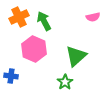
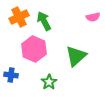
blue cross: moved 1 px up
green star: moved 16 px left
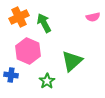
green arrow: moved 2 px down
pink hexagon: moved 6 px left, 2 px down
green triangle: moved 4 px left, 5 px down
green star: moved 2 px left, 1 px up
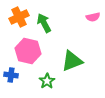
pink hexagon: rotated 10 degrees counterclockwise
green triangle: rotated 20 degrees clockwise
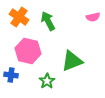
orange cross: rotated 30 degrees counterclockwise
green arrow: moved 4 px right, 2 px up
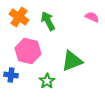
pink semicircle: moved 1 px left; rotated 144 degrees counterclockwise
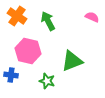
orange cross: moved 2 px left, 1 px up
green star: rotated 21 degrees counterclockwise
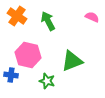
pink hexagon: moved 4 px down
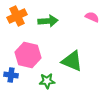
orange cross: rotated 30 degrees clockwise
green arrow: rotated 114 degrees clockwise
green triangle: rotated 45 degrees clockwise
green star: rotated 21 degrees counterclockwise
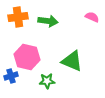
orange cross: moved 1 px right, 1 px down; rotated 18 degrees clockwise
green arrow: rotated 12 degrees clockwise
pink hexagon: moved 1 px left, 2 px down
blue cross: moved 1 px down; rotated 24 degrees counterclockwise
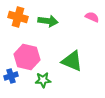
orange cross: rotated 24 degrees clockwise
green star: moved 4 px left, 1 px up
